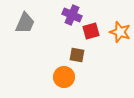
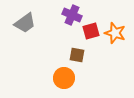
gray trapezoid: rotated 30 degrees clockwise
orange star: moved 5 px left, 1 px down
orange circle: moved 1 px down
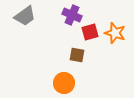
gray trapezoid: moved 7 px up
red square: moved 1 px left, 1 px down
orange circle: moved 5 px down
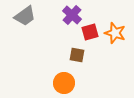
purple cross: rotated 18 degrees clockwise
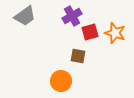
purple cross: moved 1 px down; rotated 18 degrees clockwise
brown square: moved 1 px right, 1 px down
orange circle: moved 3 px left, 2 px up
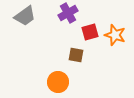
purple cross: moved 4 px left, 3 px up
orange star: moved 2 px down
brown square: moved 2 px left, 1 px up
orange circle: moved 3 px left, 1 px down
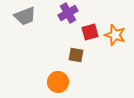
gray trapezoid: rotated 15 degrees clockwise
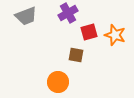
gray trapezoid: moved 1 px right
red square: moved 1 px left
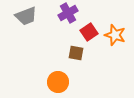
red square: rotated 18 degrees counterclockwise
brown square: moved 2 px up
